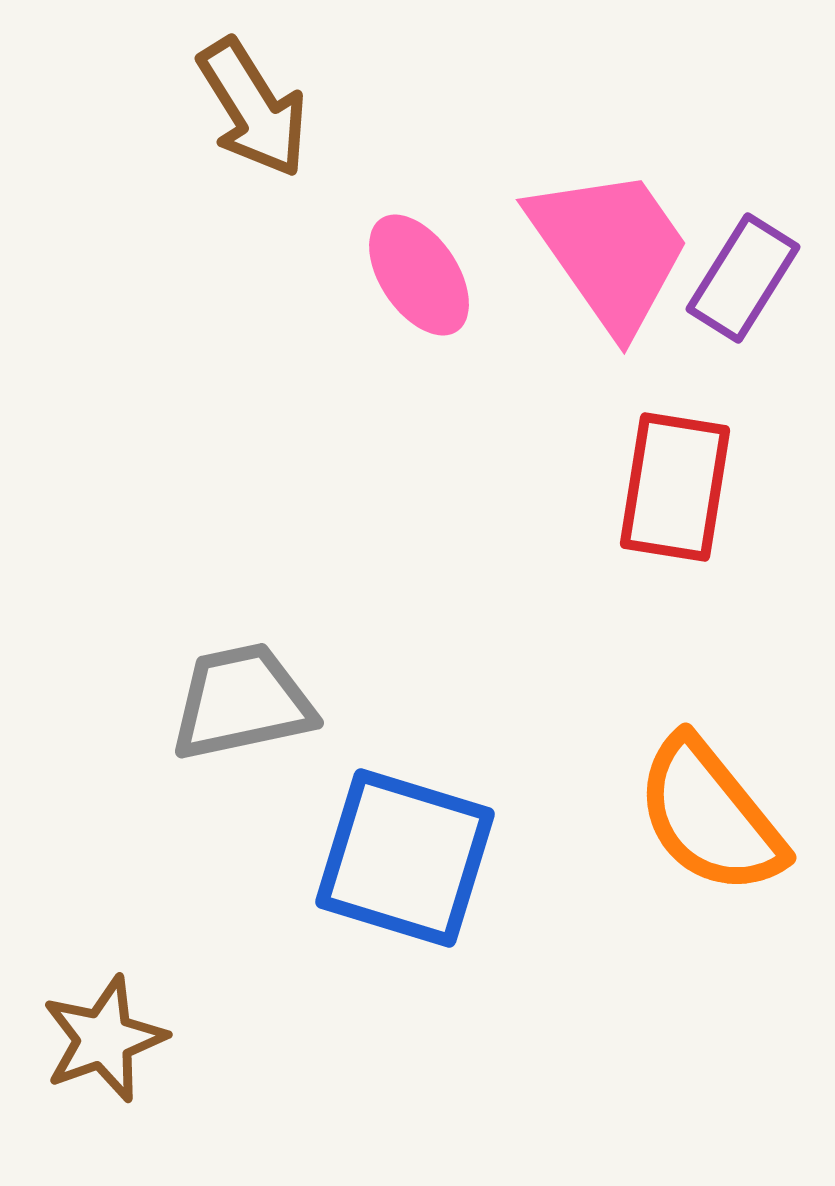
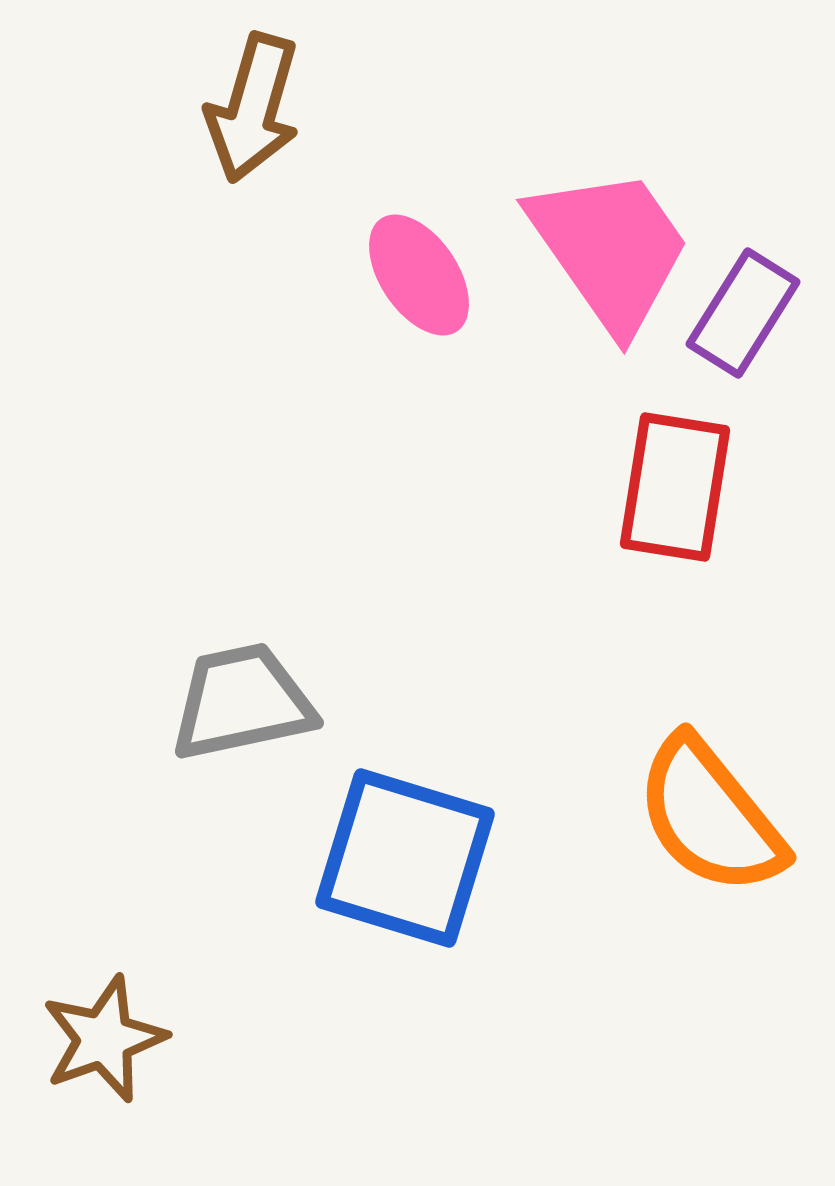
brown arrow: rotated 48 degrees clockwise
purple rectangle: moved 35 px down
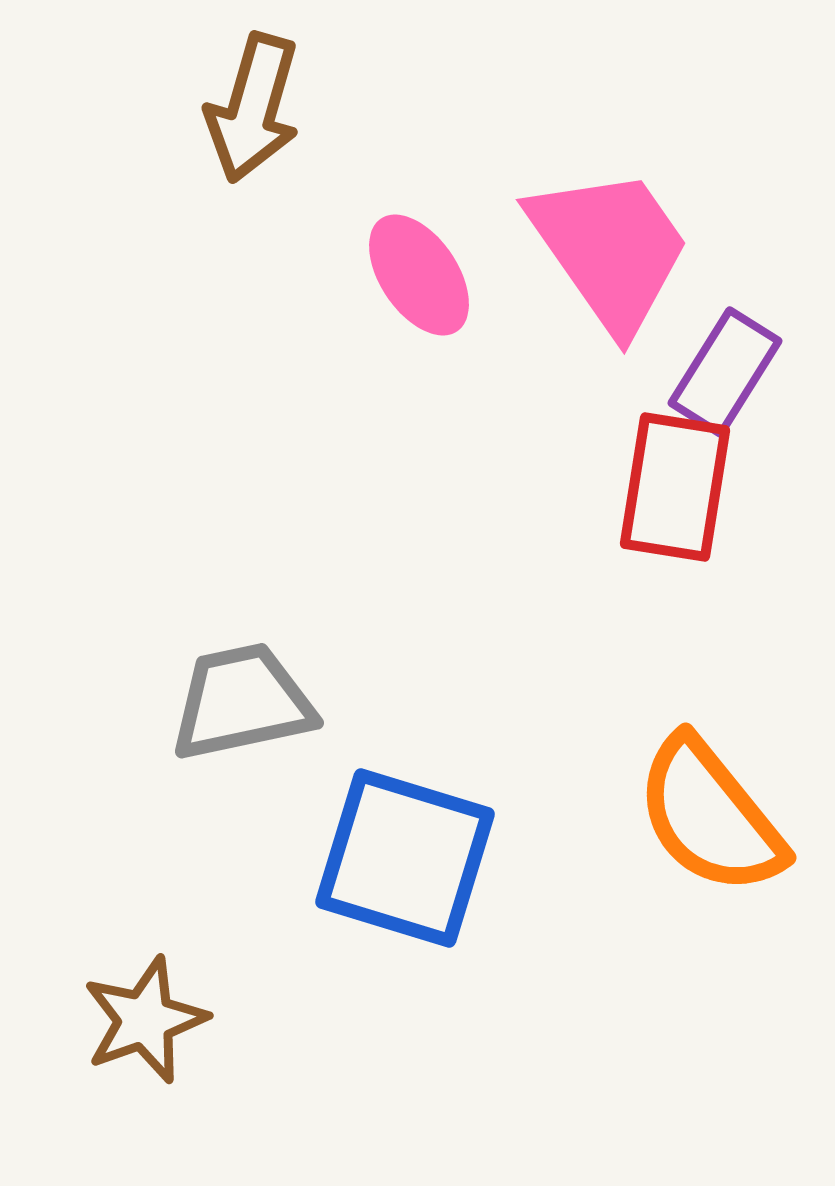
purple rectangle: moved 18 px left, 59 px down
brown star: moved 41 px right, 19 px up
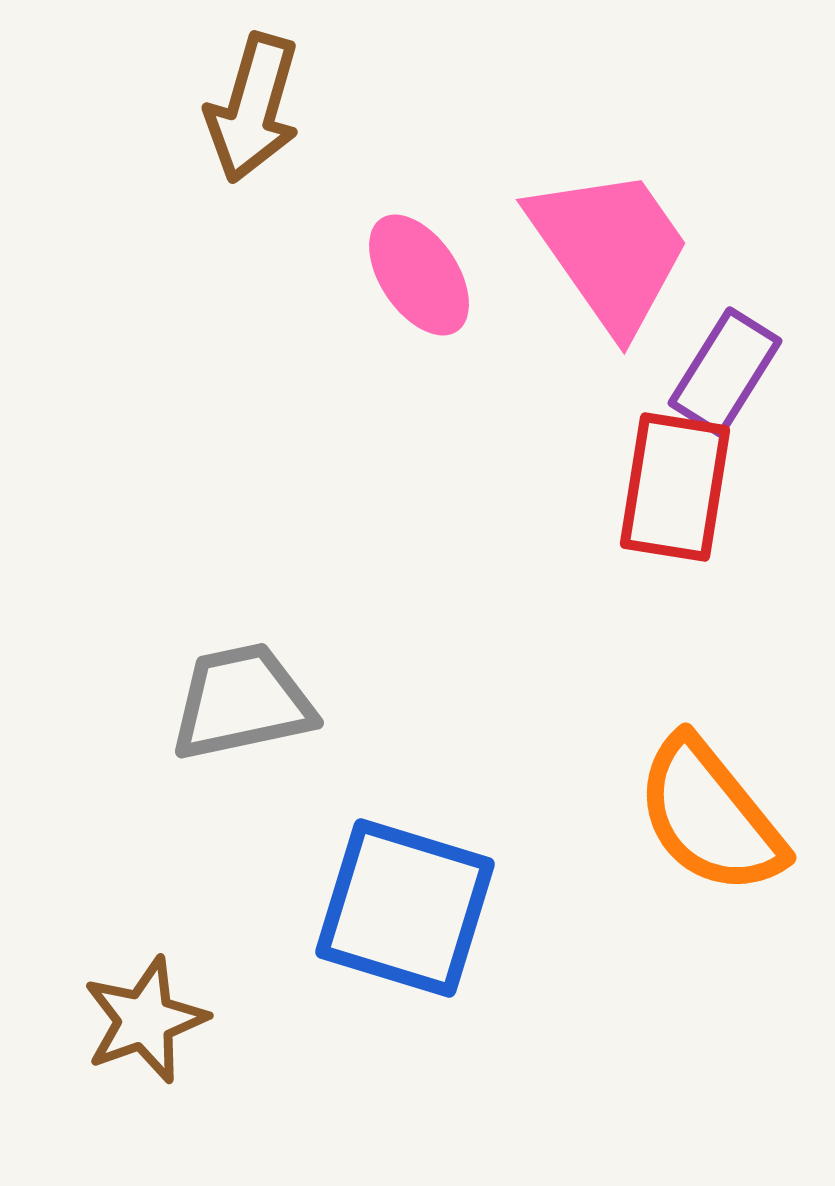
blue square: moved 50 px down
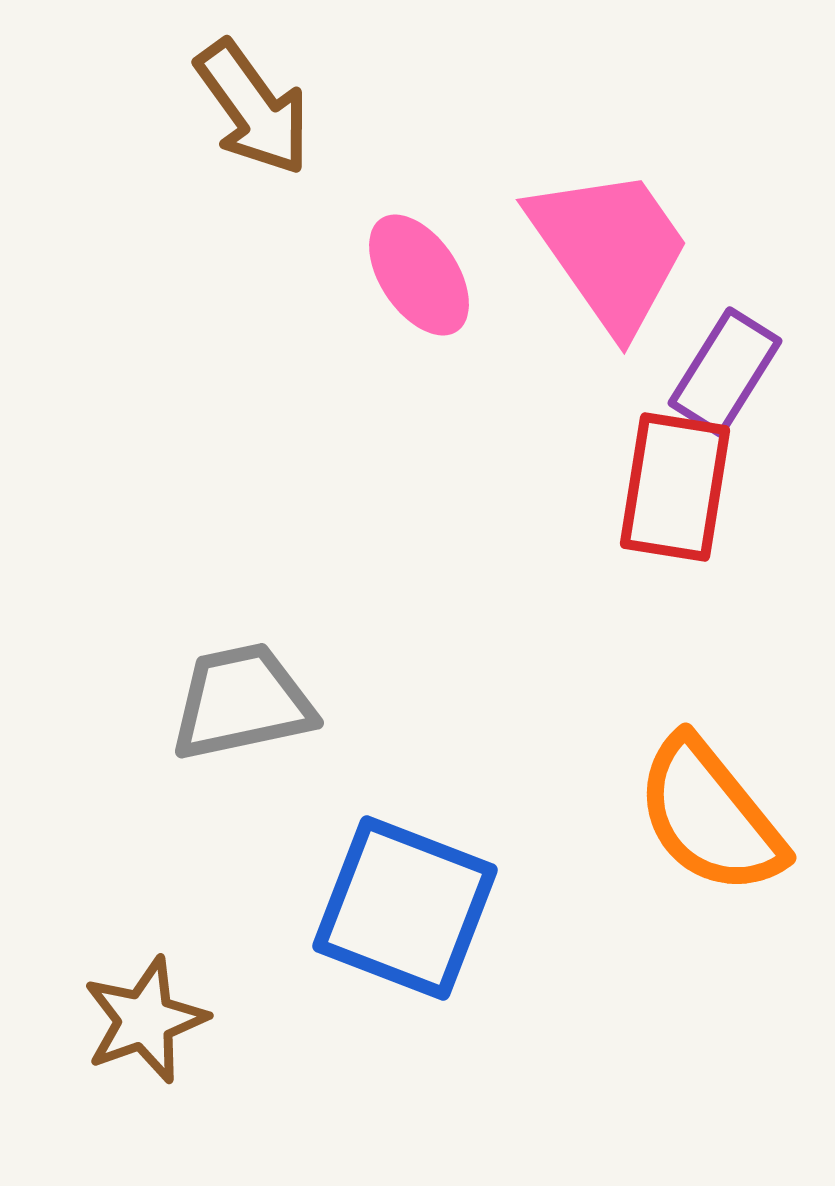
brown arrow: rotated 52 degrees counterclockwise
blue square: rotated 4 degrees clockwise
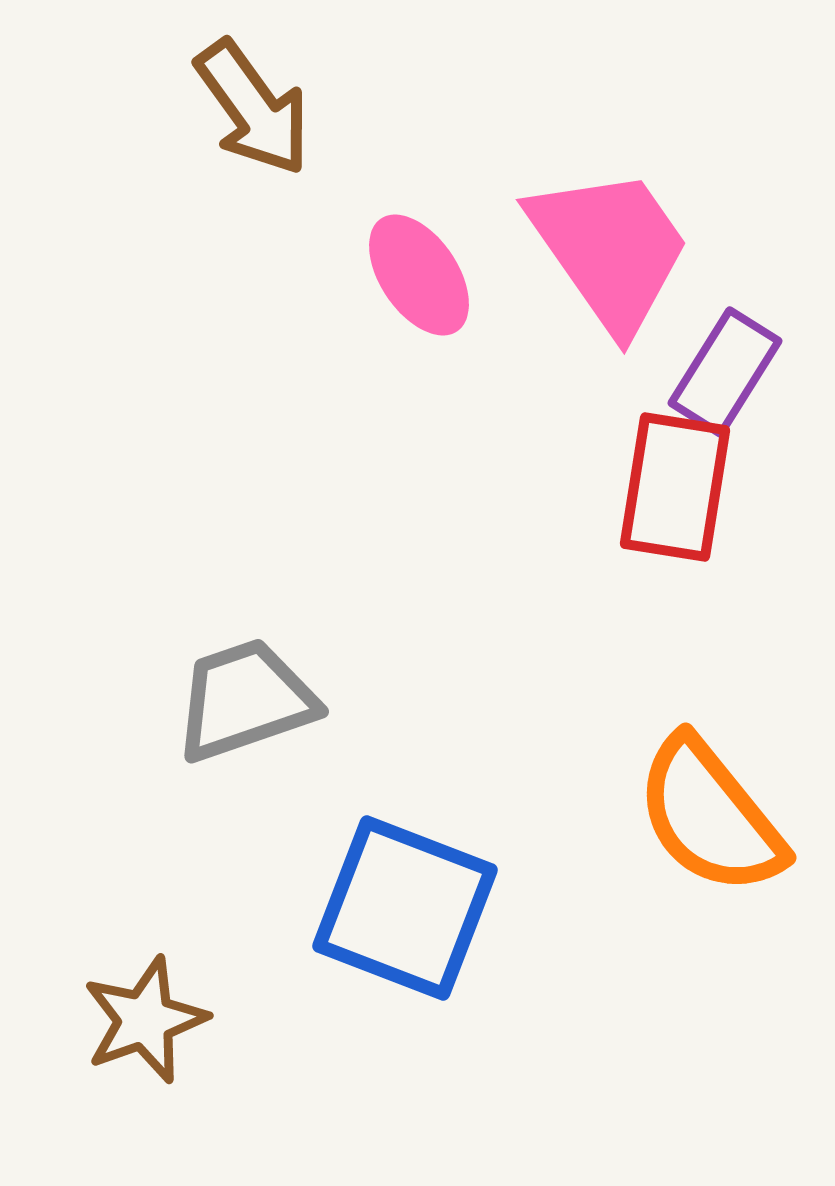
gray trapezoid: moved 3 px right, 2 px up; rotated 7 degrees counterclockwise
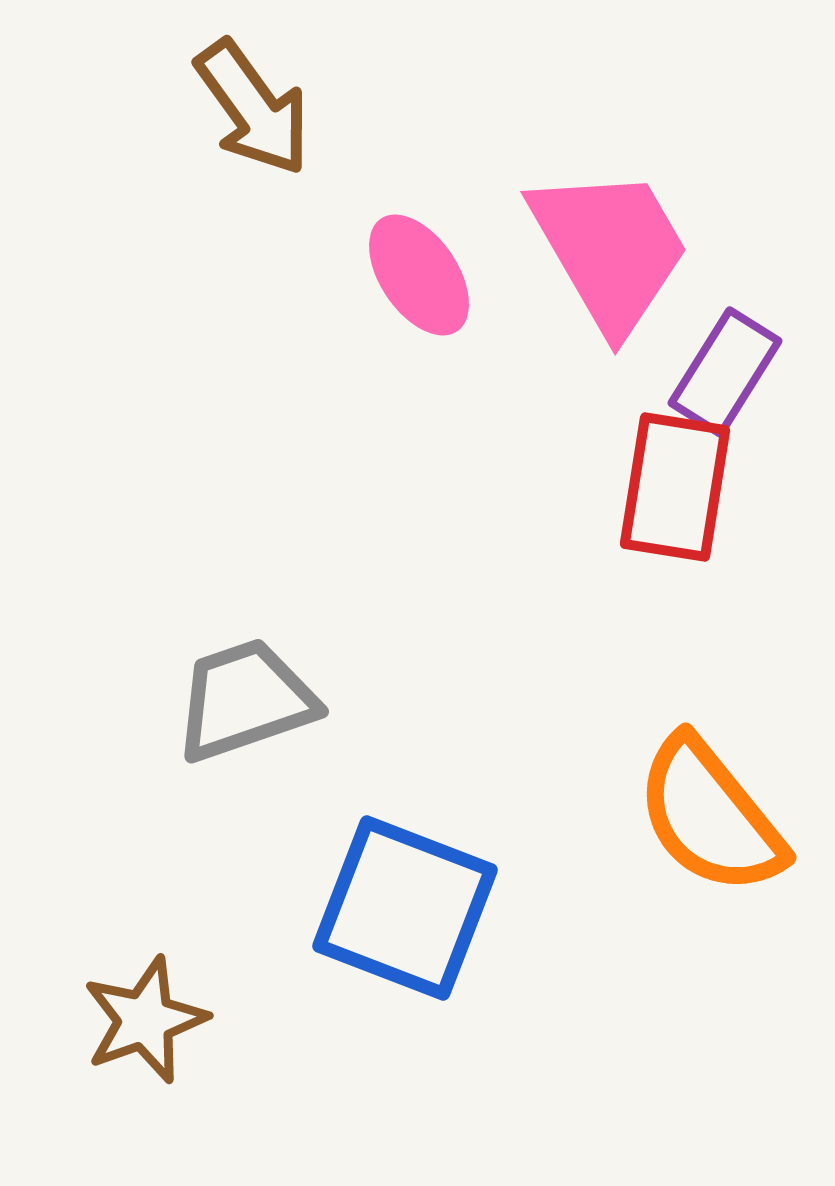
pink trapezoid: rotated 5 degrees clockwise
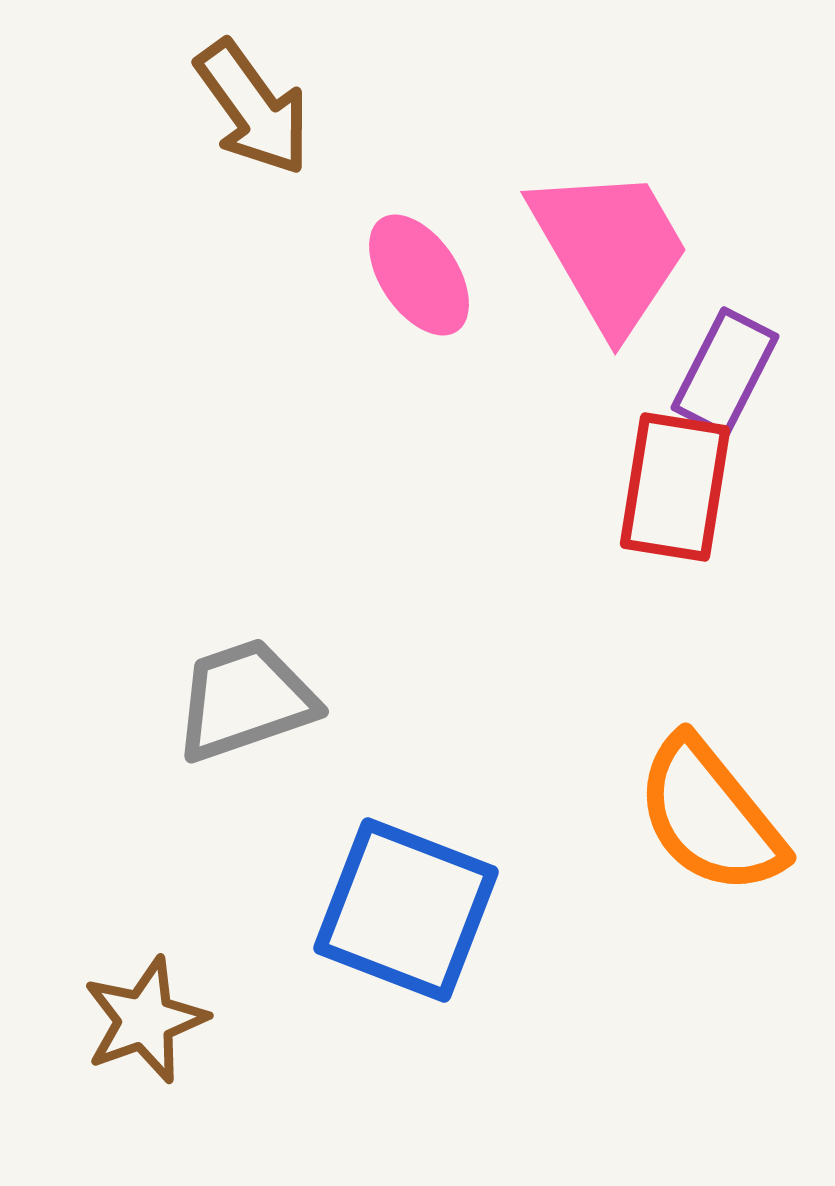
purple rectangle: rotated 5 degrees counterclockwise
blue square: moved 1 px right, 2 px down
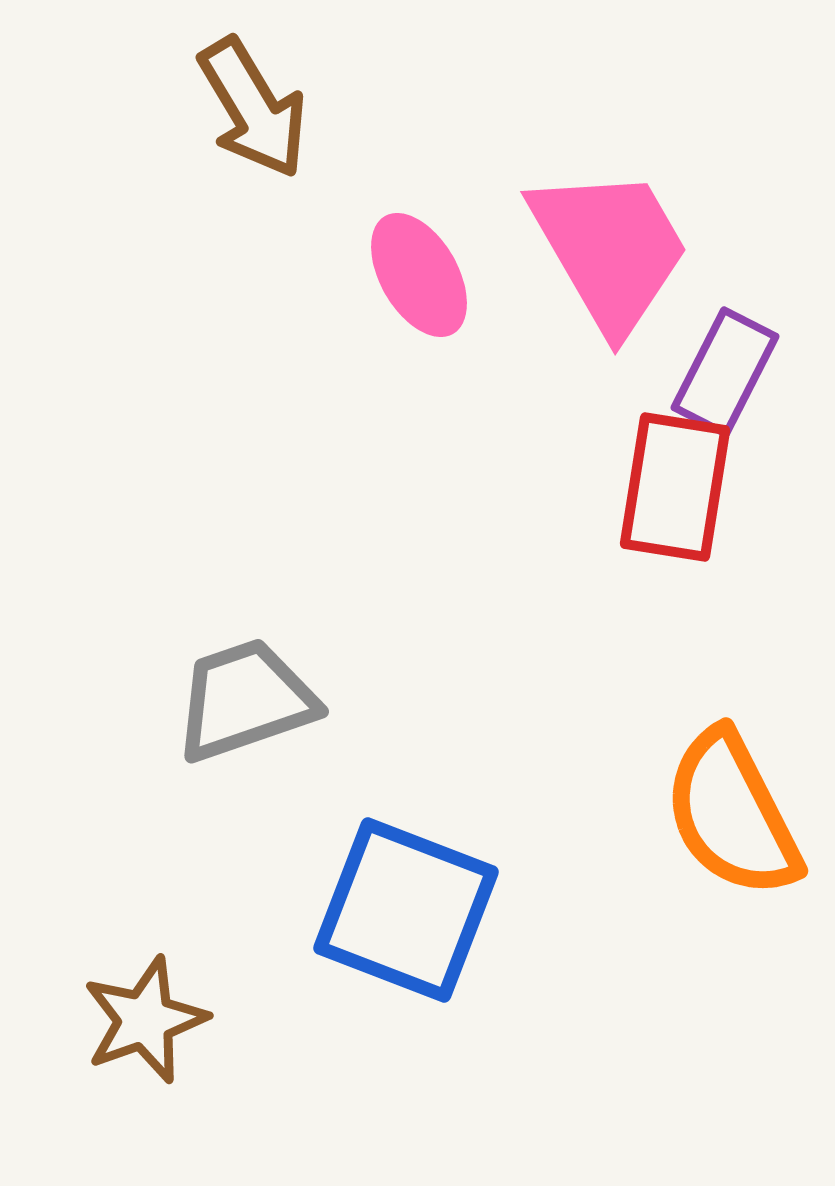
brown arrow: rotated 5 degrees clockwise
pink ellipse: rotated 4 degrees clockwise
orange semicircle: moved 22 px right, 2 px up; rotated 12 degrees clockwise
